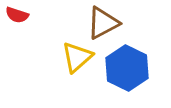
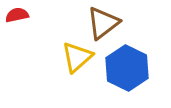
red semicircle: rotated 150 degrees clockwise
brown triangle: rotated 9 degrees counterclockwise
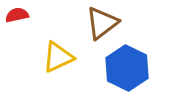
brown triangle: moved 1 px left
yellow triangle: moved 19 px left; rotated 16 degrees clockwise
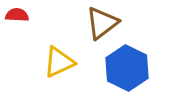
red semicircle: rotated 15 degrees clockwise
yellow triangle: moved 1 px right, 5 px down
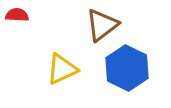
brown triangle: moved 2 px down
yellow triangle: moved 3 px right, 7 px down
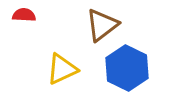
red semicircle: moved 7 px right
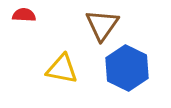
brown triangle: rotated 18 degrees counterclockwise
yellow triangle: rotated 36 degrees clockwise
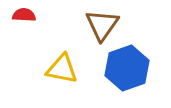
blue hexagon: rotated 15 degrees clockwise
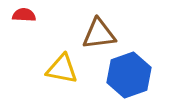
brown triangle: moved 3 px left, 9 px down; rotated 48 degrees clockwise
blue hexagon: moved 2 px right, 7 px down
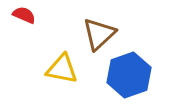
red semicircle: rotated 20 degrees clockwise
brown triangle: rotated 36 degrees counterclockwise
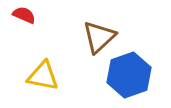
brown triangle: moved 3 px down
yellow triangle: moved 19 px left, 7 px down
